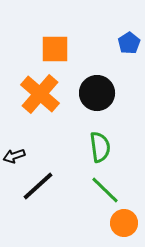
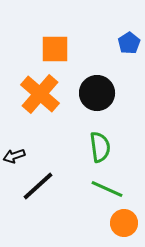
green line: moved 2 px right, 1 px up; rotated 20 degrees counterclockwise
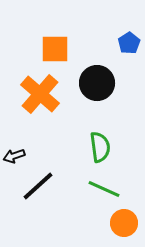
black circle: moved 10 px up
green line: moved 3 px left
